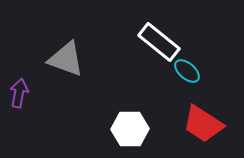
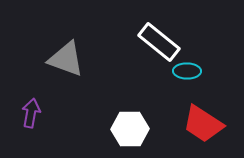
cyan ellipse: rotated 40 degrees counterclockwise
purple arrow: moved 12 px right, 20 px down
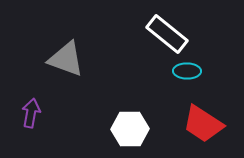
white rectangle: moved 8 px right, 8 px up
